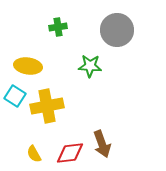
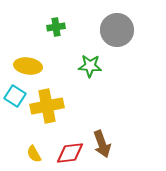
green cross: moved 2 px left
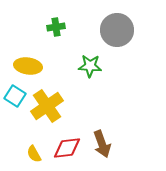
yellow cross: rotated 24 degrees counterclockwise
red diamond: moved 3 px left, 5 px up
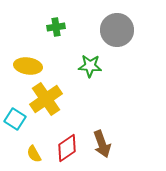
cyan square: moved 23 px down
yellow cross: moved 1 px left, 7 px up
red diamond: rotated 28 degrees counterclockwise
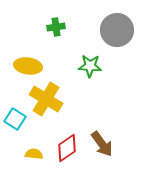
yellow cross: rotated 24 degrees counterclockwise
brown arrow: rotated 16 degrees counterclockwise
yellow semicircle: rotated 126 degrees clockwise
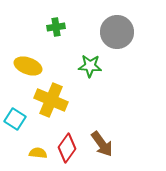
gray circle: moved 2 px down
yellow ellipse: rotated 12 degrees clockwise
yellow cross: moved 5 px right, 1 px down; rotated 8 degrees counterclockwise
red diamond: rotated 20 degrees counterclockwise
yellow semicircle: moved 4 px right, 1 px up
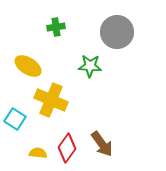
yellow ellipse: rotated 12 degrees clockwise
